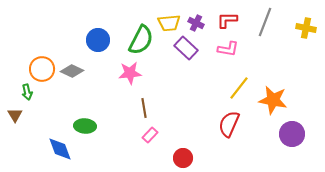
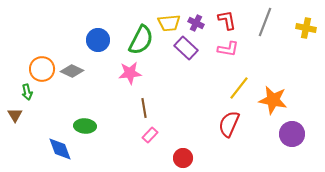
red L-shape: rotated 80 degrees clockwise
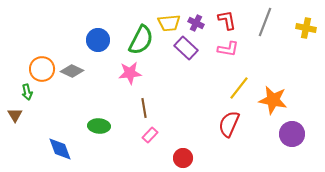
green ellipse: moved 14 px right
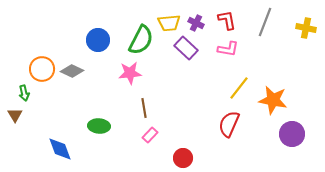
green arrow: moved 3 px left, 1 px down
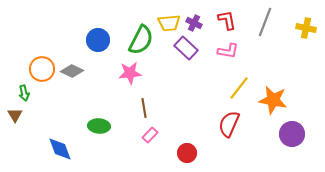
purple cross: moved 2 px left
pink L-shape: moved 2 px down
red circle: moved 4 px right, 5 px up
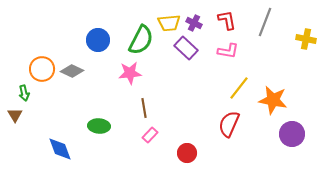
yellow cross: moved 11 px down
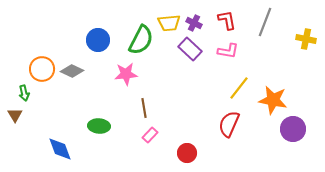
purple rectangle: moved 4 px right, 1 px down
pink star: moved 4 px left, 1 px down
purple circle: moved 1 px right, 5 px up
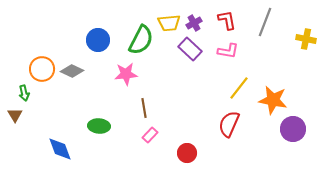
purple cross: rotated 35 degrees clockwise
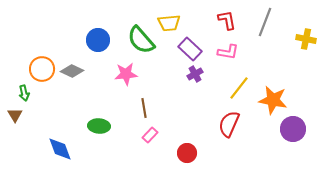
purple cross: moved 1 px right, 51 px down
green semicircle: rotated 112 degrees clockwise
pink L-shape: moved 1 px down
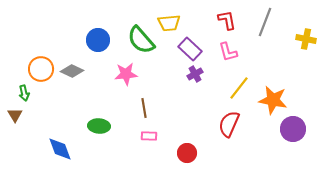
pink L-shape: rotated 65 degrees clockwise
orange circle: moved 1 px left
pink rectangle: moved 1 px left, 1 px down; rotated 49 degrees clockwise
